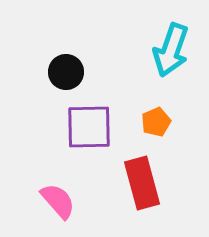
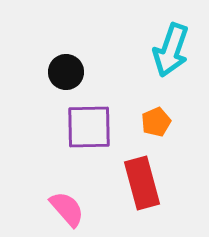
pink semicircle: moved 9 px right, 8 px down
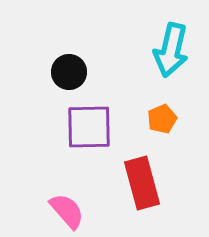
cyan arrow: rotated 6 degrees counterclockwise
black circle: moved 3 px right
orange pentagon: moved 6 px right, 3 px up
pink semicircle: moved 2 px down
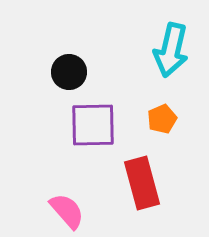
purple square: moved 4 px right, 2 px up
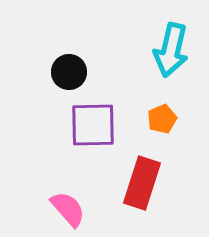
red rectangle: rotated 33 degrees clockwise
pink semicircle: moved 1 px right, 2 px up
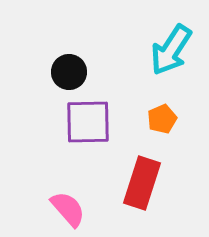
cyan arrow: rotated 20 degrees clockwise
purple square: moved 5 px left, 3 px up
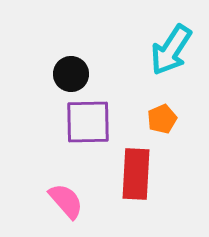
black circle: moved 2 px right, 2 px down
red rectangle: moved 6 px left, 9 px up; rotated 15 degrees counterclockwise
pink semicircle: moved 2 px left, 8 px up
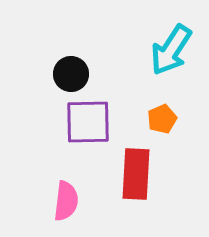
pink semicircle: rotated 48 degrees clockwise
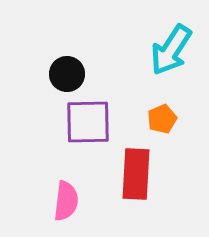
black circle: moved 4 px left
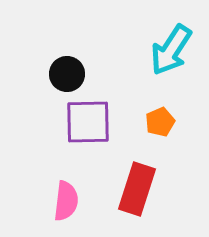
orange pentagon: moved 2 px left, 3 px down
red rectangle: moved 1 px right, 15 px down; rotated 15 degrees clockwise
